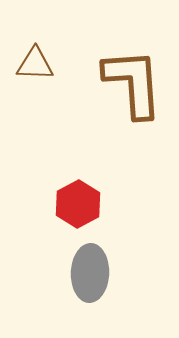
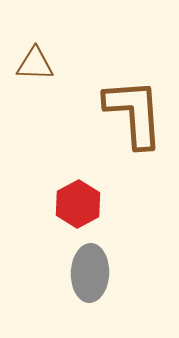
brown L-shape: moved 1 px right, 30 px down
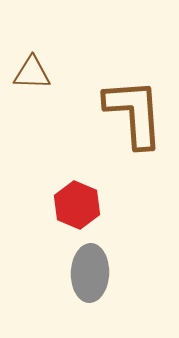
brown triangle: moved 3 px left, 9 px down
red hexagon: moved 1 px left, 1 px down; rotated 9 degrees counterclockwise
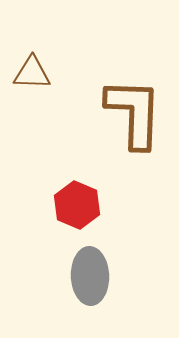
brown L-shape: rotated 6 degrees clockwise
gray ellipse: moved 3 px down; rotated 4 degrees counterclockwise
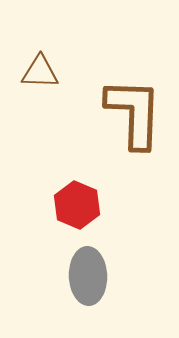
brown triangle: moved 8 px right, 1 px up
gray ellipse: moved 2 px left
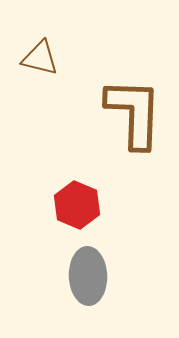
brown triangle: moved 14 px up; rotated 12 degrees clockwise
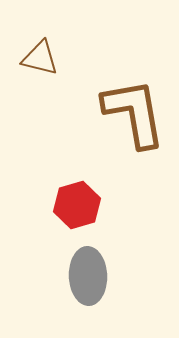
brown L-shape: rotated 12 degrees counterclockwise
red hexagon: rotated 21 degrees clockwise
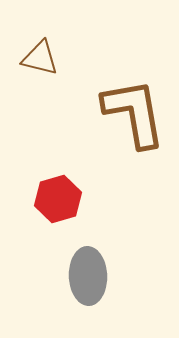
red hexagon: moved 19 px left, 6 px up
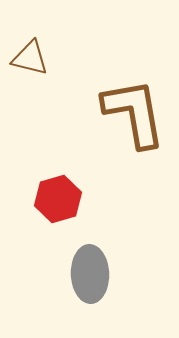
brown triangle: moved 10 px left
gray ellipse: moved 2 px right, 2 px up
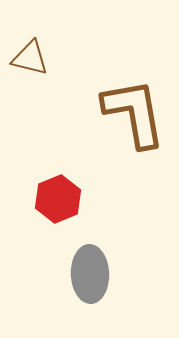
red hexagon: rotated 6 degrees counterclockwise
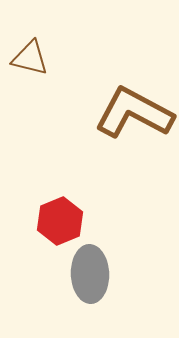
brown L-shape: rotated 52 degrees counterclockwise
red hexagon: moved 2 px right, 22 px down
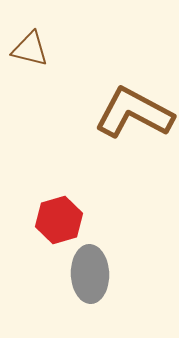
brown triangle: moved 9 px up
red hexagon: moved 1 px left, 1 px up; rotated 6 degrees clockwise
